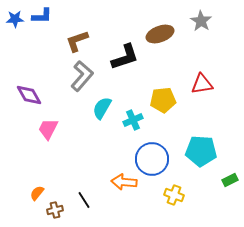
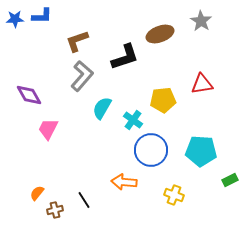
cyan cross: rotated 30 degrees counterclockwise
blue circle: moved 1 px left, 9 px up
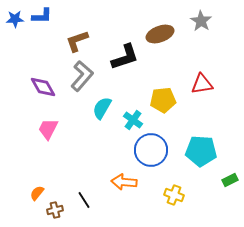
purple diamond: moved 14 px right, 8 px up
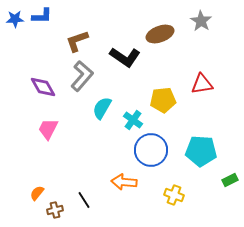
black L-shape: rotated 52 degrees clockwise
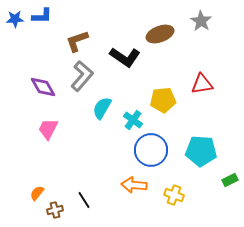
orange arrow: moved 10 px right, 3 px down
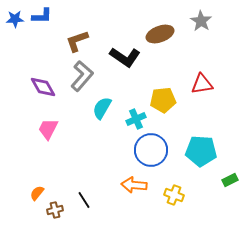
cyan cross: moved 3 px right, 1 px up; rotated 30 degrees clockwise
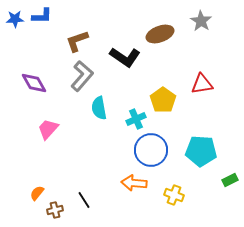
purple diamond: moved 9 px left, 4 px up
yellow pentagon: rotated 30 degrees counterclockwise
cyan semicircle: moved 3 px left; rotated 40 degrees counterclockwise
pink trapezoid: rotated 15 degrees clockwise
orange arrow: moved 2 px up
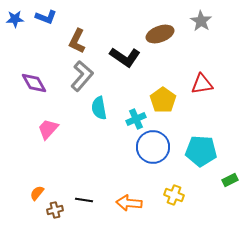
blue L-shape: moved 4 px right, 1 px down; rotated 20 degrees clockwise
brown L-shape: rotated 45 degrees counterclockwise
blue circle: moved 2 px right, 3 px up
orange arrow: moved 5 px left, 20 px down
black line: rotated 48 degrees counterclockwise
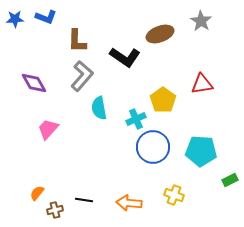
brown L-shape: rotated 25 degrees counterclockwise
